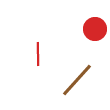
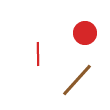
red circle: moved 10 px left, 4 px down
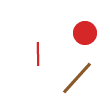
brown line: moved 2 px up
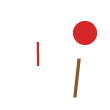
brown line: rotated 36 degrees counterclockwise
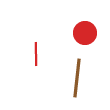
red line: moved 2 px left
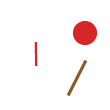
brown line: rotated 21 degrees clockwise
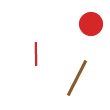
red circle: moved 6 px right, 9 px up
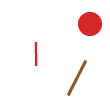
red circle: moved 1 px left
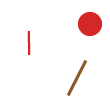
red line: moved 7 px left, 11 px up
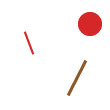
red line: rotated 20 degrees counterclockwise
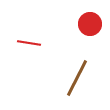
red line: rotated 60 degrees counterclockwise
